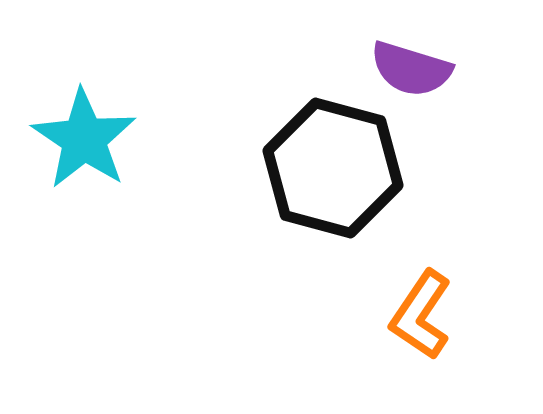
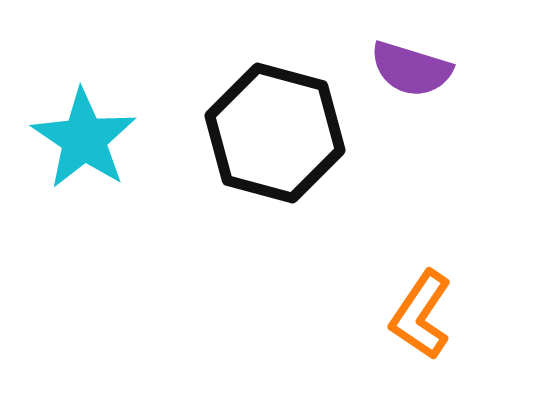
black hexagon: moved 58 px left, 35 px up
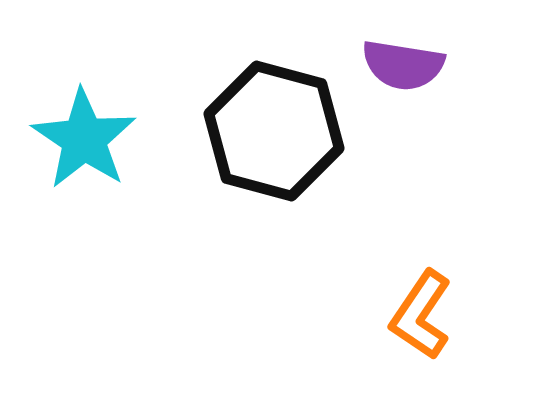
purple semicircle: moved 8 px left, 4 px up; rotated 8 degrees counterclockwise
black hexagon: moved 1 px left, 2 px up
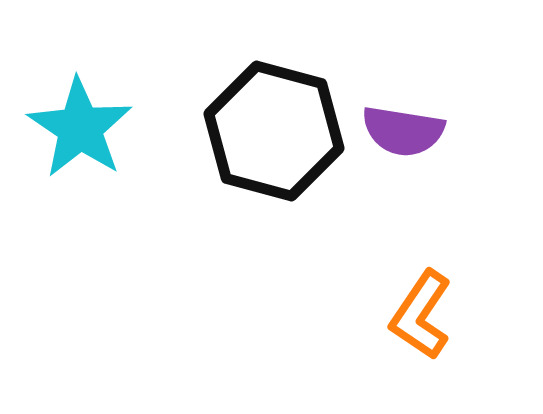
purple semicircle: moved 66 px down
cyan star: moved 4 px left, 11 px up
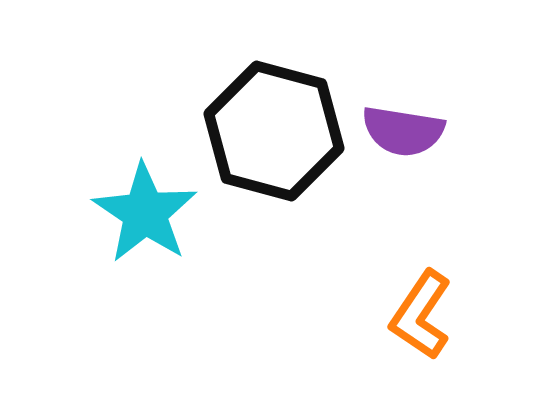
cyan star: moved 65 px right, 85 px down
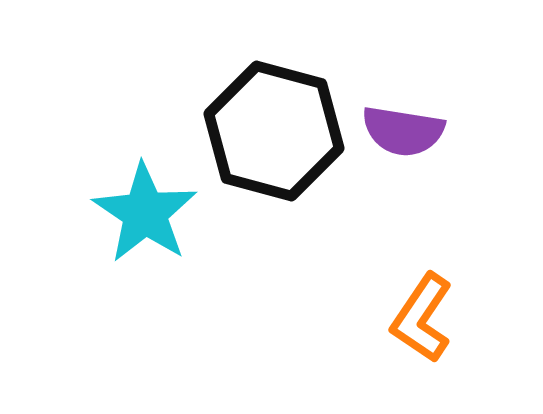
orange L-shape: moved 1 px right, 3 px down
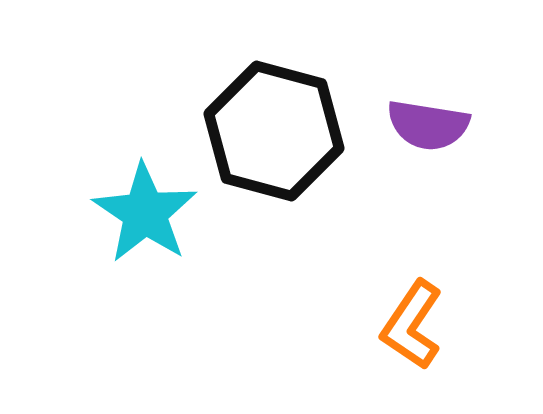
purple semicircle: moved 25 px right, 6 px up
orange L-shape: moved 10 px left, 7 px down
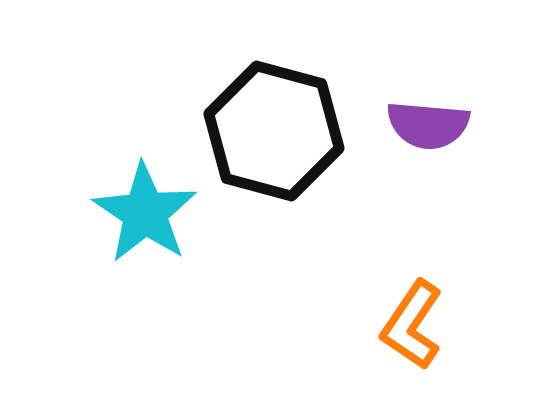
purple semicircle: rotated 4 degrees counterclockwise
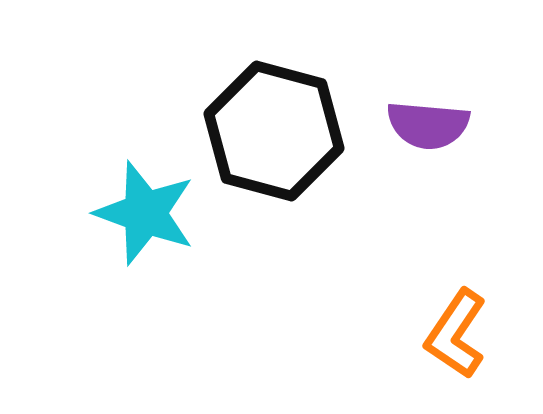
cyan star: rotated 14 degrees counterclockwise
orange L-shape: moved 44 px right, 9 px down
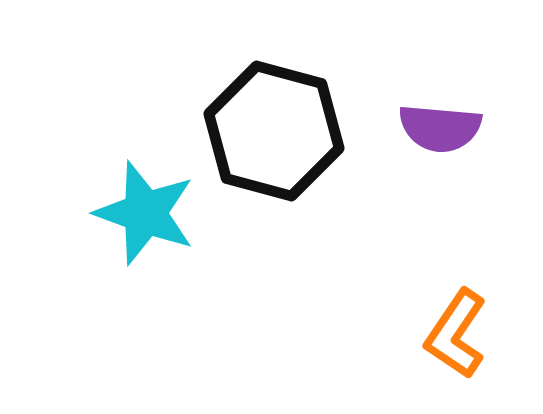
purple semicircle: moved 12 px right, 3 px down
